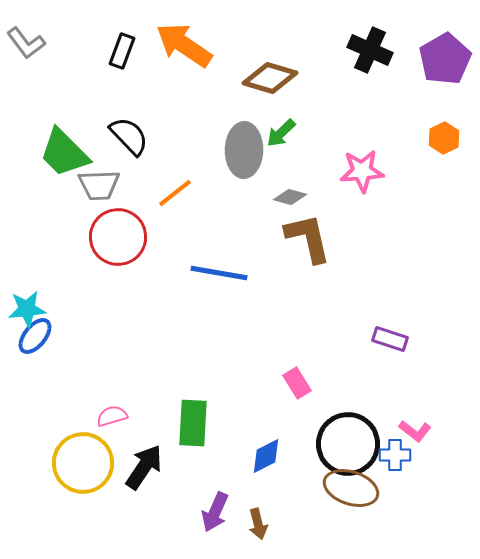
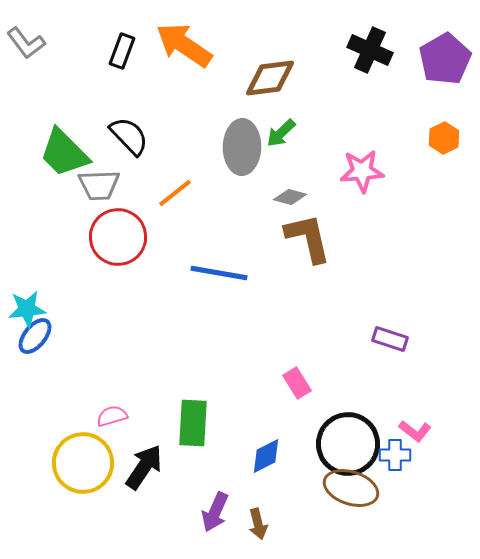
brown diamond: rotated 24 degrees counterclockwise
gray ellipse: moved 2 px left, 3 px up
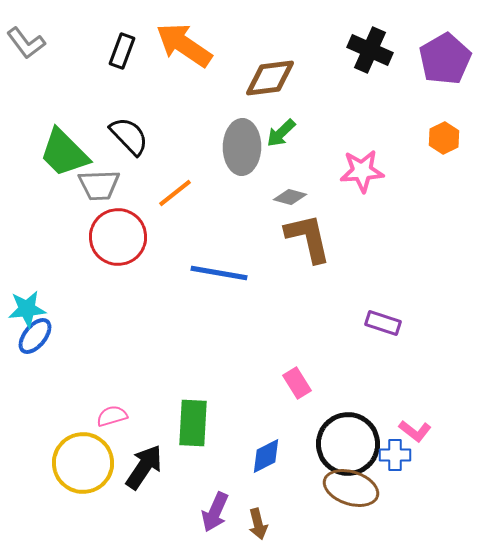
purple rectangle: moved 7 px left, 16 px up
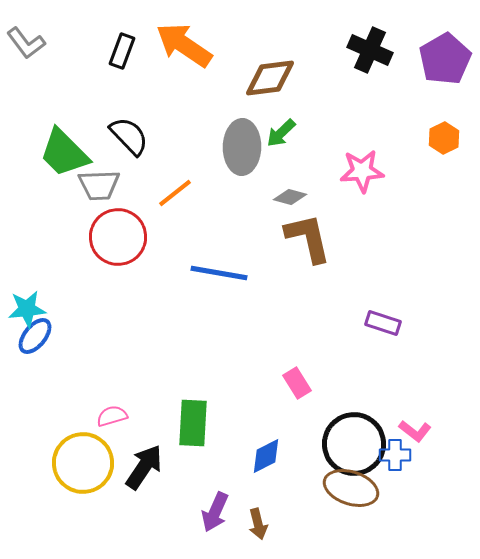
black circle: moved 6 px right
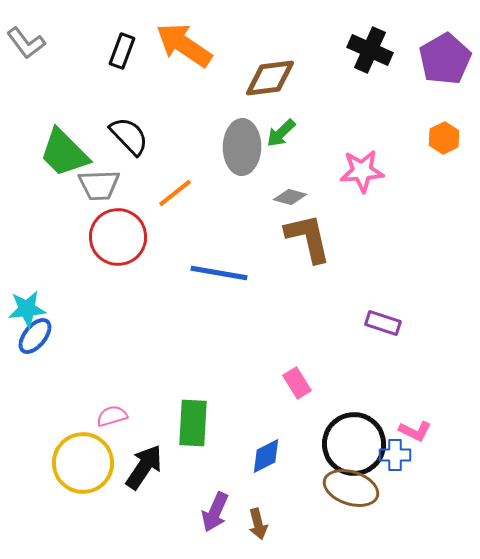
pink L-shape: rotated 12 degrees counterclockwise
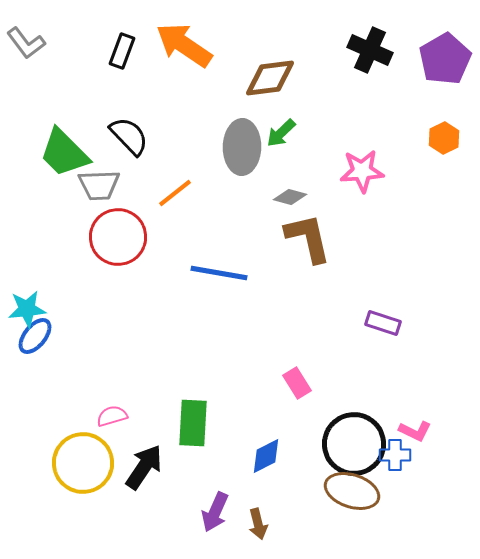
brown ellipse: moved 1 px right, 3 px down
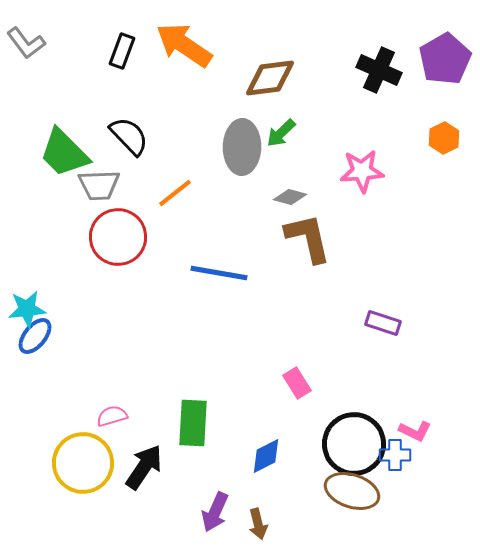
black cross: moved 9 px right, 20 px down
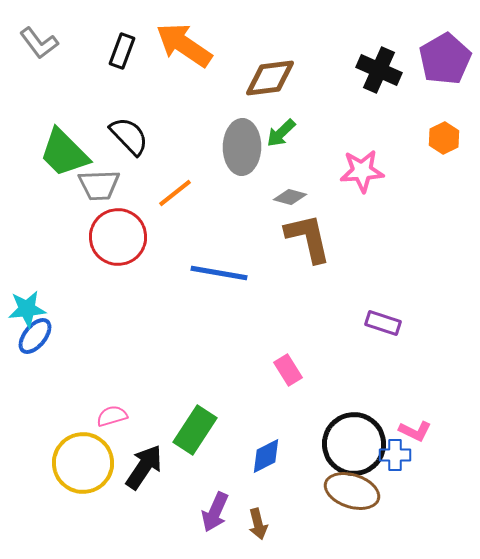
gray L-shape: moved 13 px right
pink rectangle: moved 9 px left, 13 px up
green rectangle: moved 2 px right, 7 px down; rotated 30 degrees clockwise
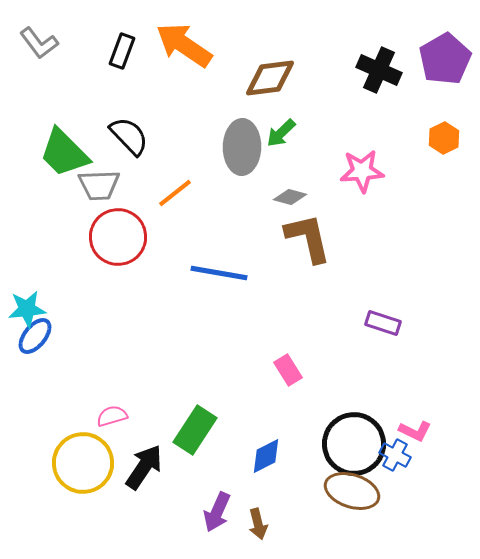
blue cross: rotated 28 degrees clockwise
purple arrow: moved 2 px right
